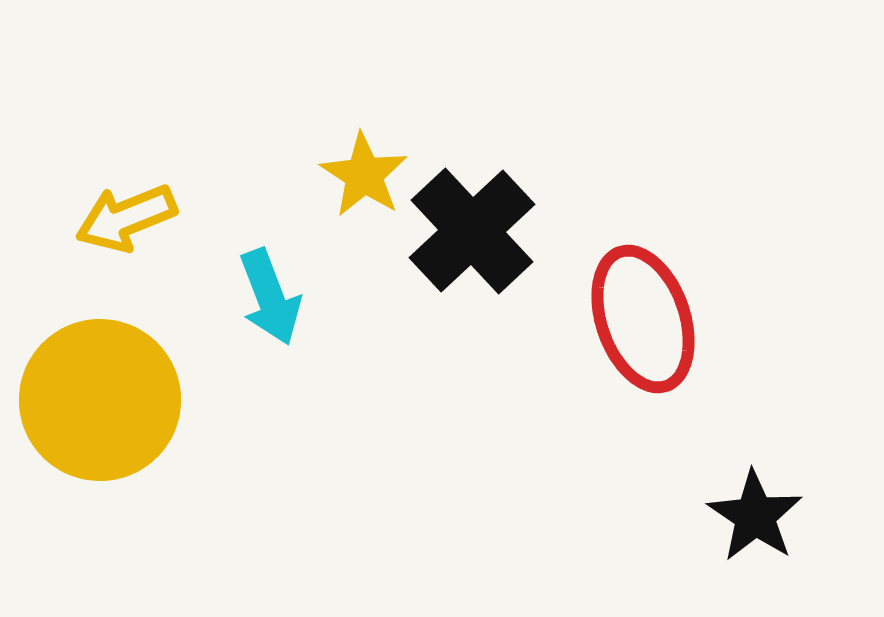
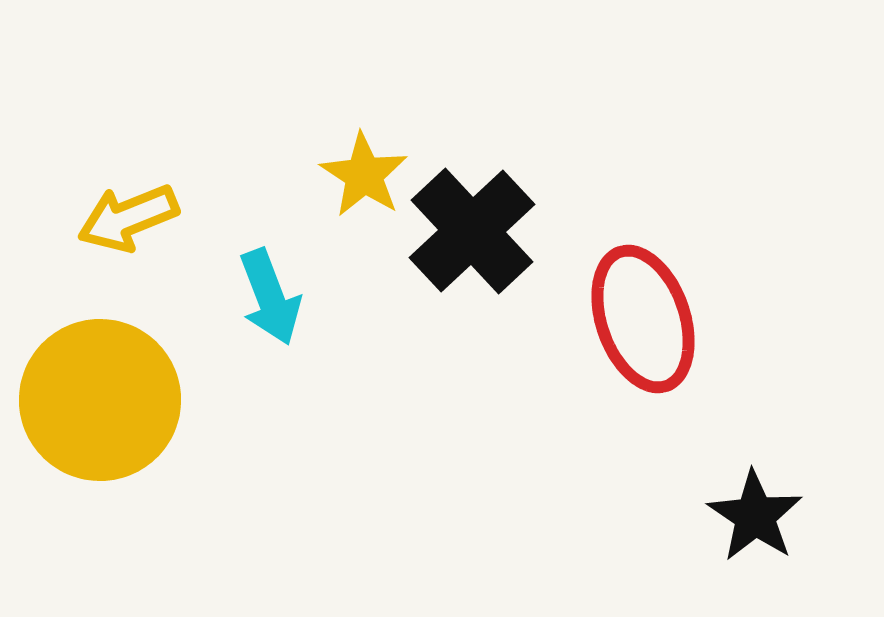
yellow arrow: moved 2 px right
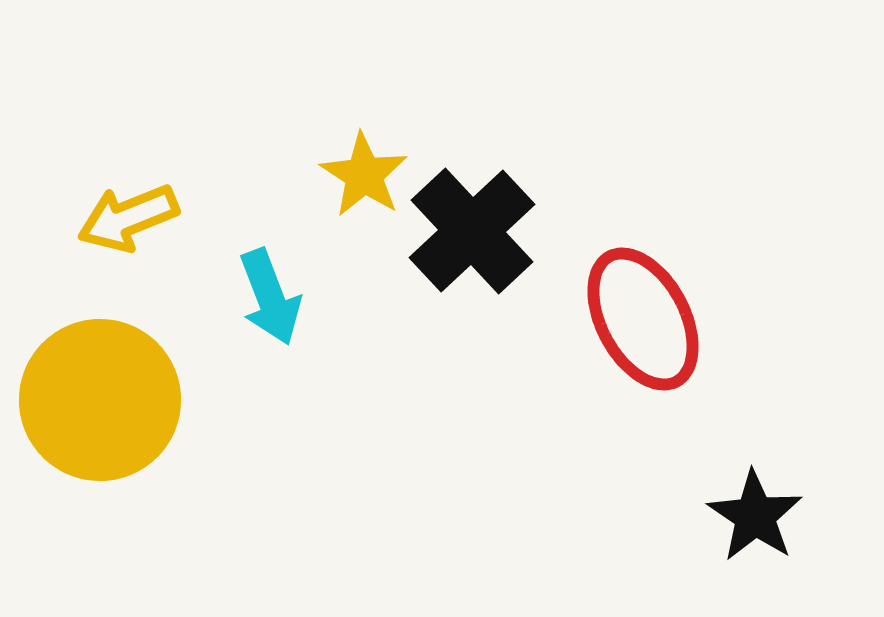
red ellipse: rotated 9 degrees counterclockwise
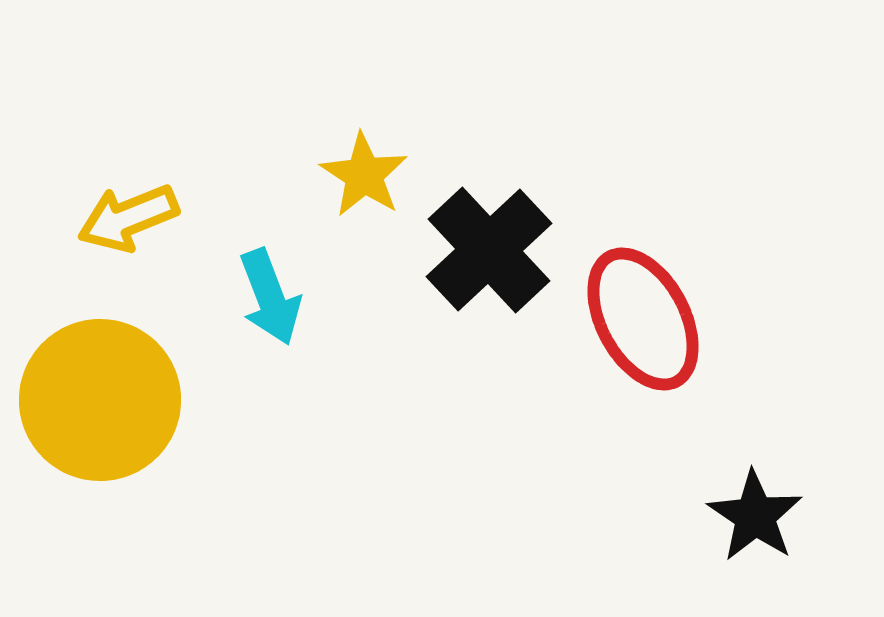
black cross: moved 17 px right, 19 px down
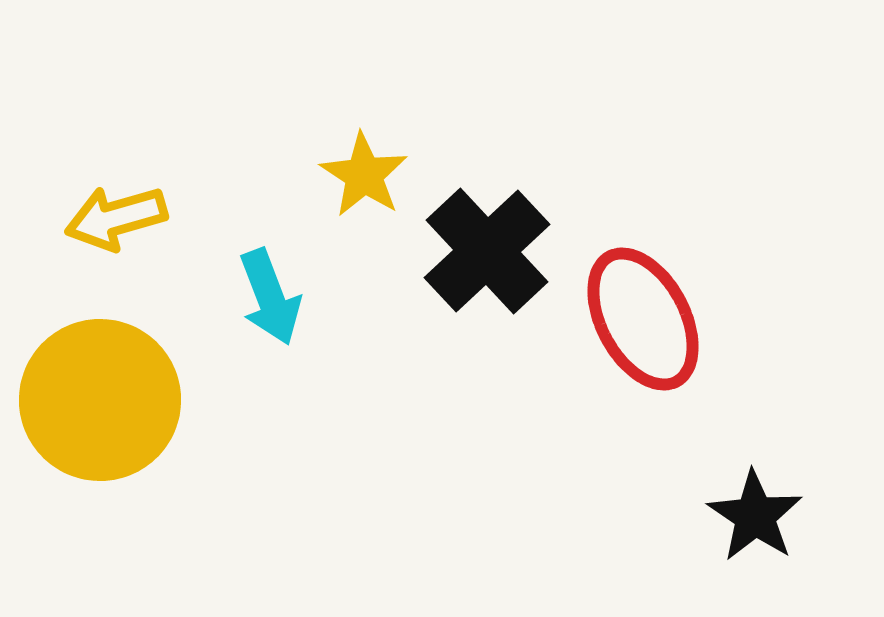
yellow arrow: moved 12 px left; rotated 6 degrees clockwise
black cross: moved 2 px left, 1 px down
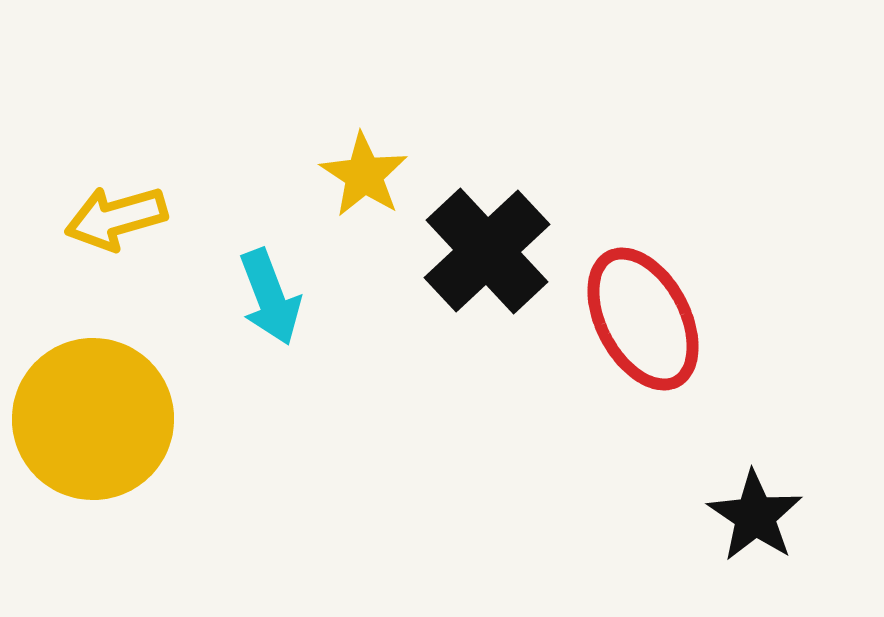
yellow circle: moved 7 px left, 19 px down
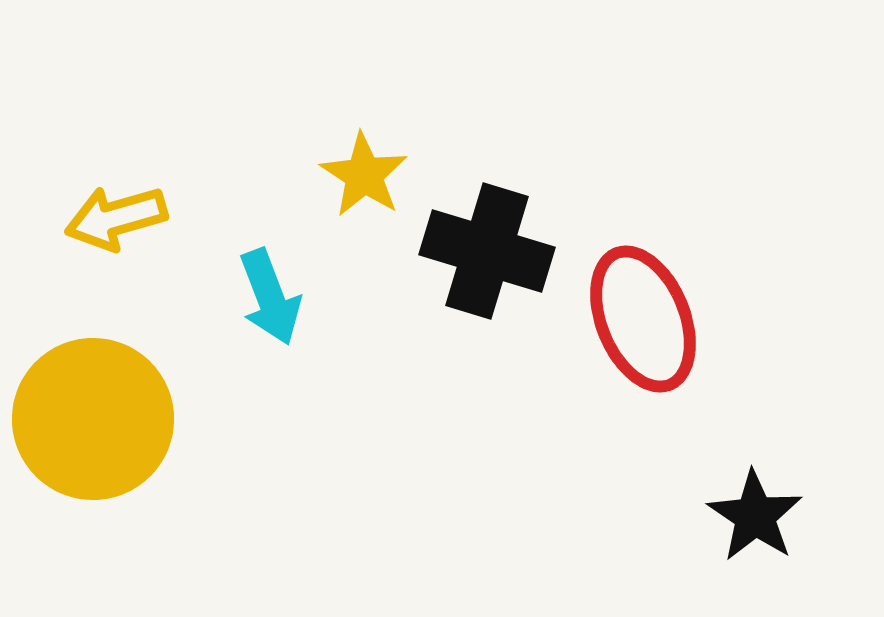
black cross: rotated 30 degrees counterclockwise
red ellipse: rotated 6 degrees clockwise
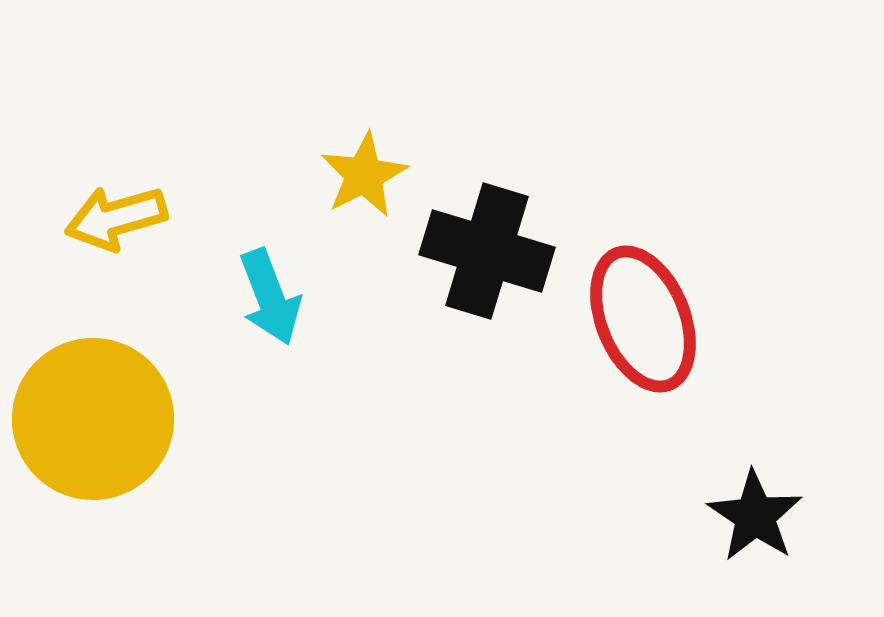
yellow star: rotated 12 degrees clockwise
